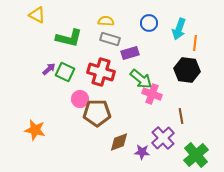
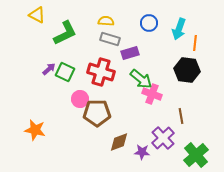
green L-shape: moved 4 px left, 5 px up; rotated 40 degrees counterclockwise
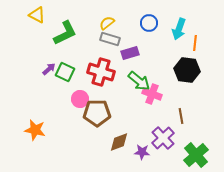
yellow semicircle: moved 1 px right, 2 px down; rotated 42 degrees counterclockwise
green arrow: moved 2 px left, 2 px down
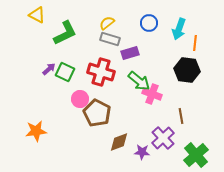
brown pentagon: rotated 28 degrees clockwise
orange star: moved 1 px right, 1 px down; rotated 20 degrees counterclockwise
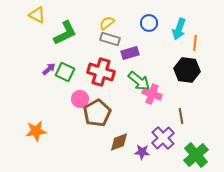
brown pentagon: rotated 16 degrees clockwise
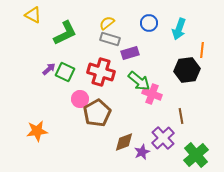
yellow triangle: moved 4 px left
orange line: moved 7 px right, 7 px down
black hexagon: rotated 15 degrees counterclockwise
orange star: moved 1 px right
brown diamond: moved 5 px right
purple star: rotated 28 degrees counterclockwise
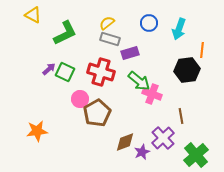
brown diamond: moved 1 px right
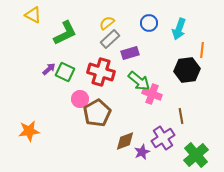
gray rectangle: rotated 60 degrees counterclockwise
orange star: moved 8 px left
purple cross: rotated 10 degrees clockwise
brown diamond: moved 1 px up
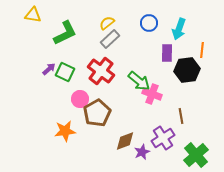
yellow triangle: rotated 18 degrees counterclockwise
purple rectangle: moved 37 px right; rotated 72 degrees counterclockwise
red cross: moved 1 px up; rotated 20 degrees clockwise
orange star: moved 36 px right
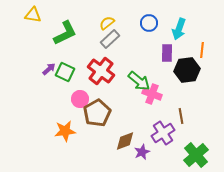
purple cross: moved 5 px up
